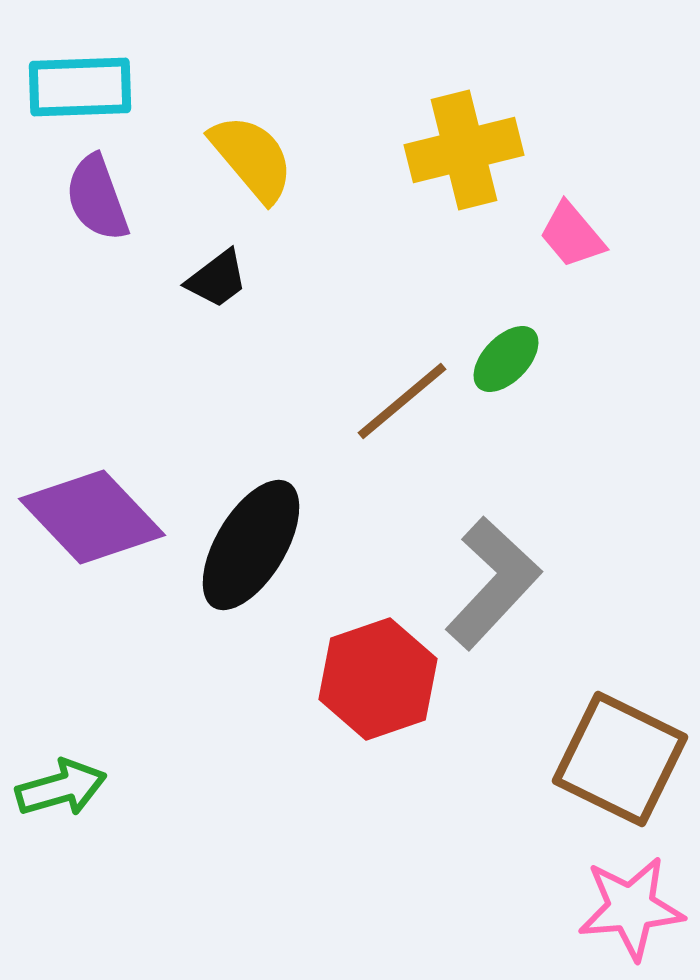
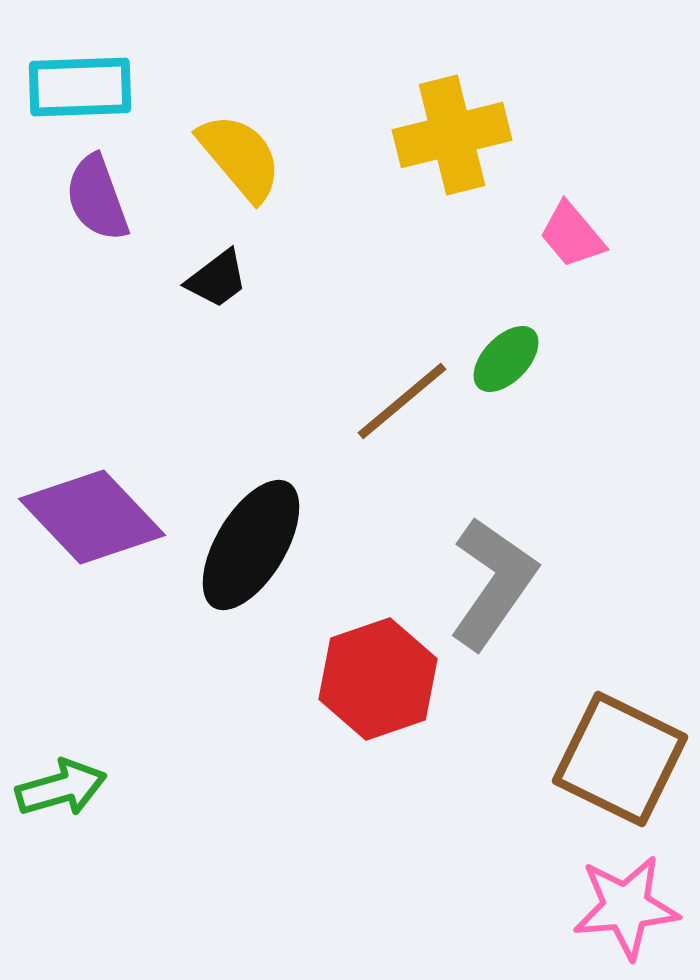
yellow cross: moved 12 px left, 15 px up
yellow semicircle: moved 12 px left, 1 px up
gray L-shape: rotated 8 degrees counterclockwise
pink star: moved 5 px left, 1 px up
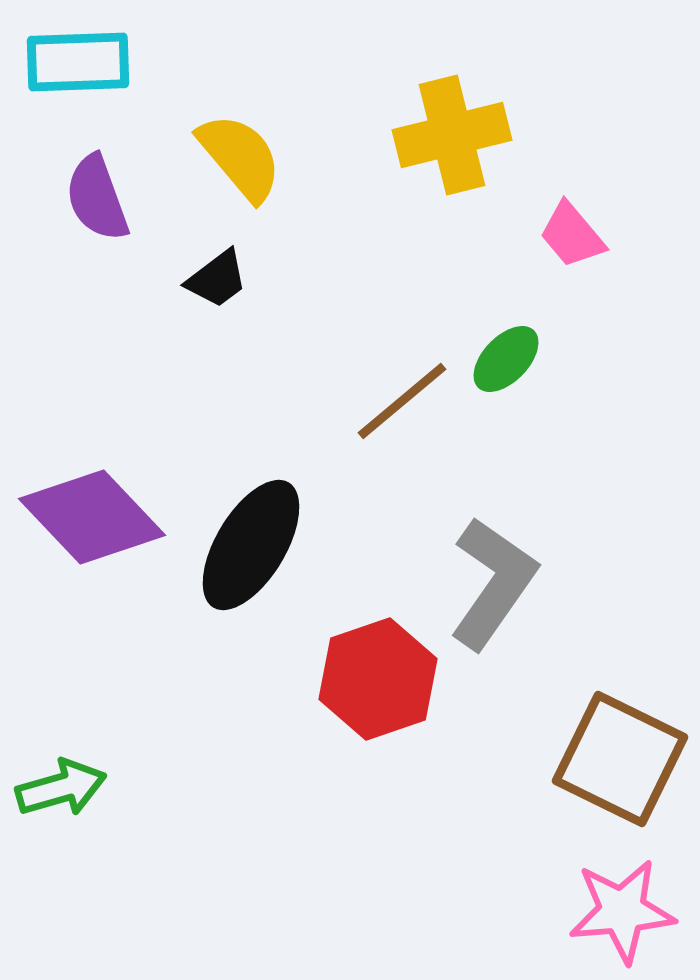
cyan rectangle: moved 2 px left, 25 px up
pink star: moved 4 px left, 4 px down
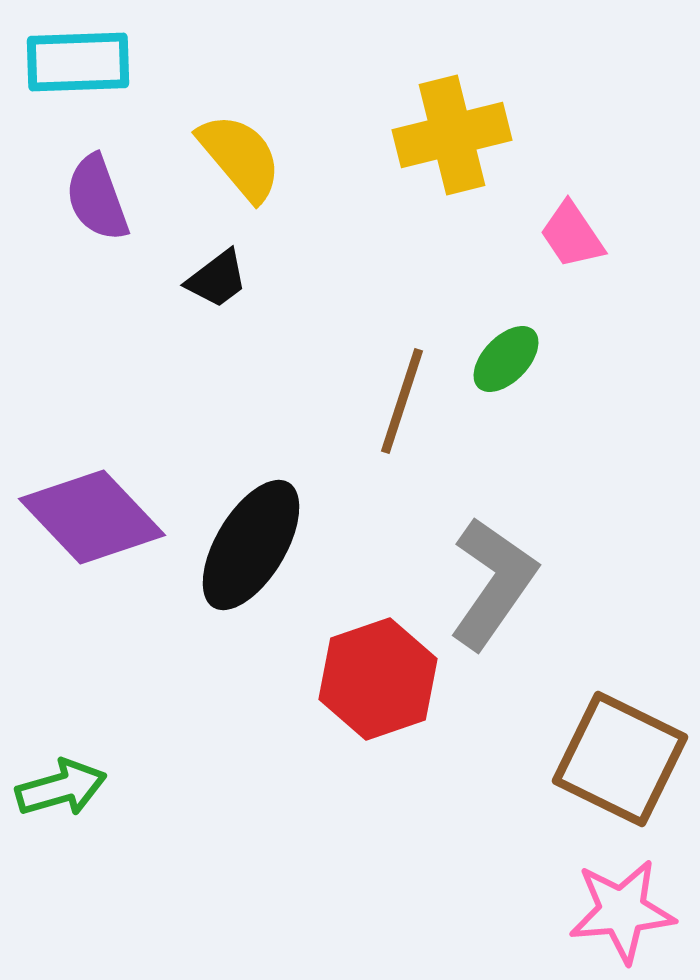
pink trapezoid: rotated 6 degrees clockwise
brown line: rotated 32 degrees counterclockwise
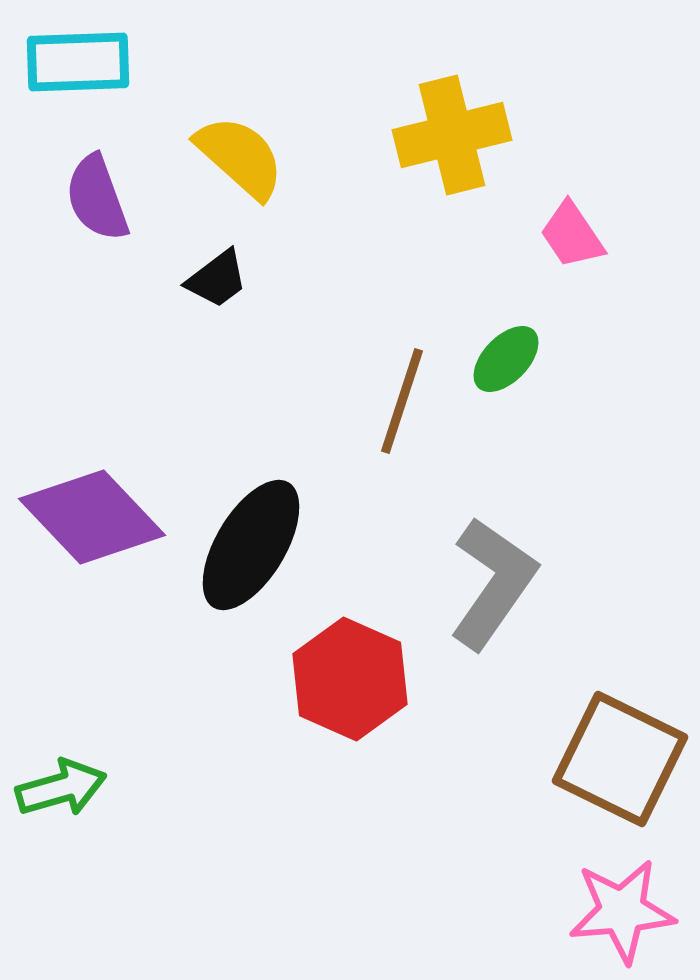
yellow semicircle: rotated 8 degrees counterclockwise
red hexagon: moved 28 px left; rotated 17 degrees counterclockwise
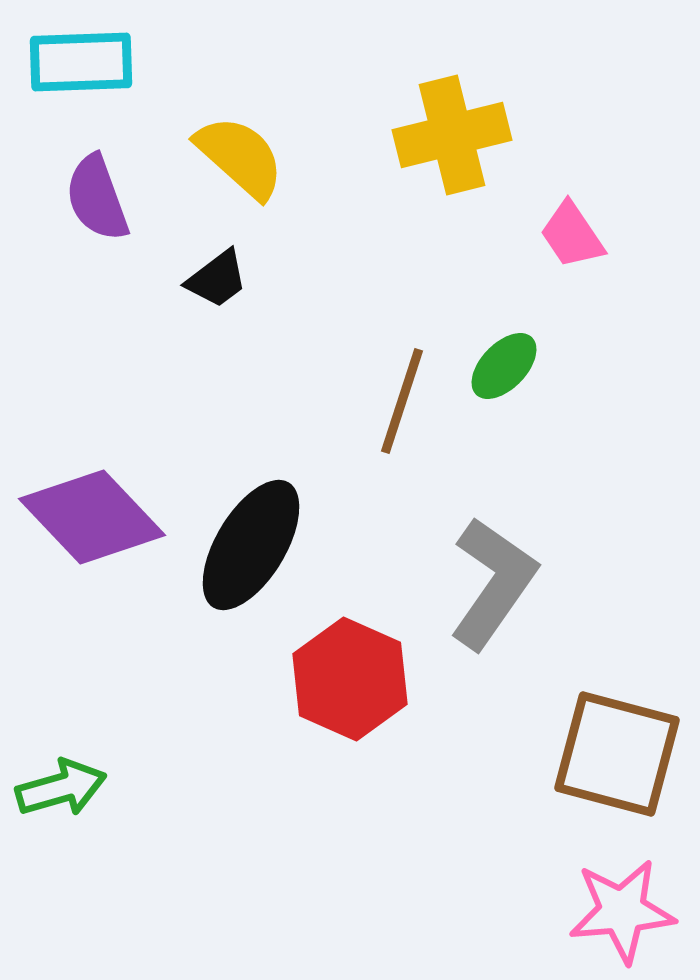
cyan rectangle: moved 3 px right
green ellipse: moved 2 px left, 7 px down
brown square: moved 3 px left, 5 px up; rotated 11 degrees counterclockwise
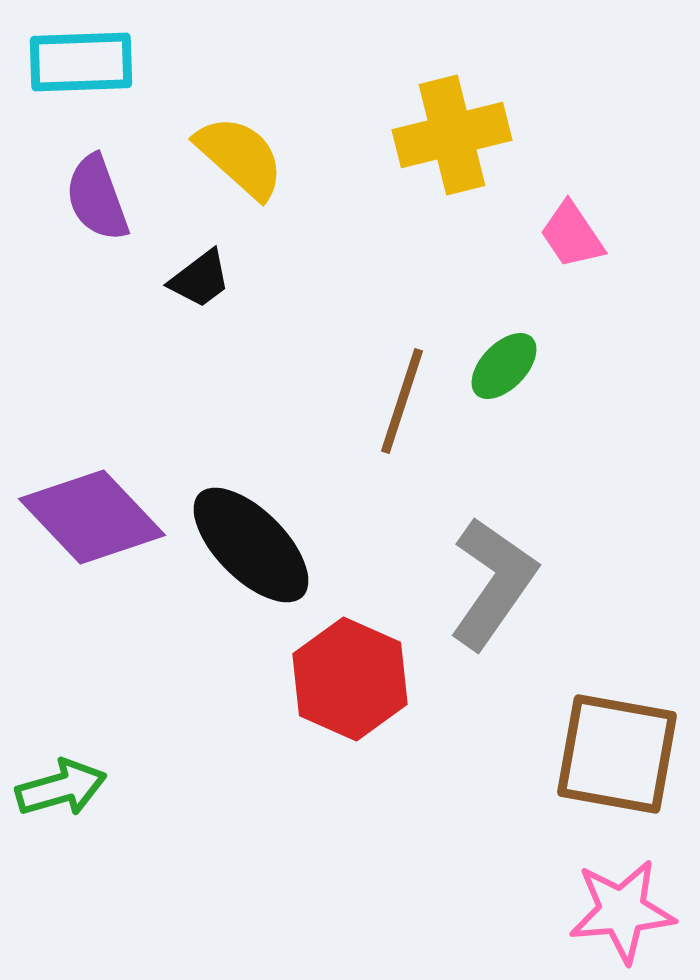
black trapezoid: moved 17 px left
black ellipse: rotated 76 degrees counterclockwise
brown square: rotated 5 degrees counterclockwise
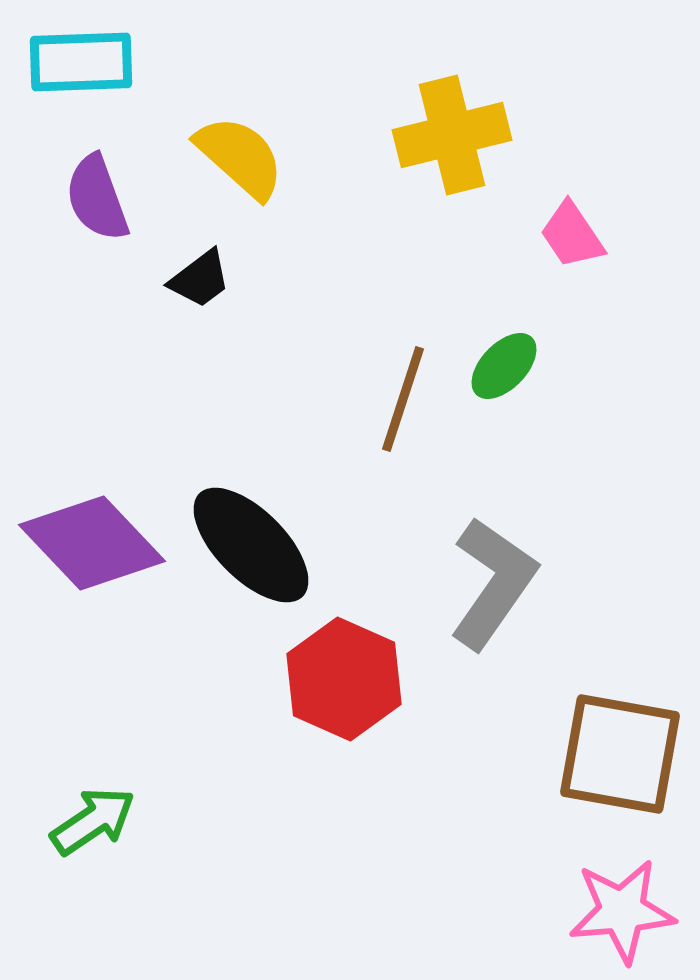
brown line: moved 1 px right, 2 px up
purple diamond: moved 26 px down
red hexagon: moved 6 px left
brown square: moved 3 px right
green arrow: moved 32 px right, 33 px down; rotated 18 degrees counterclockwise
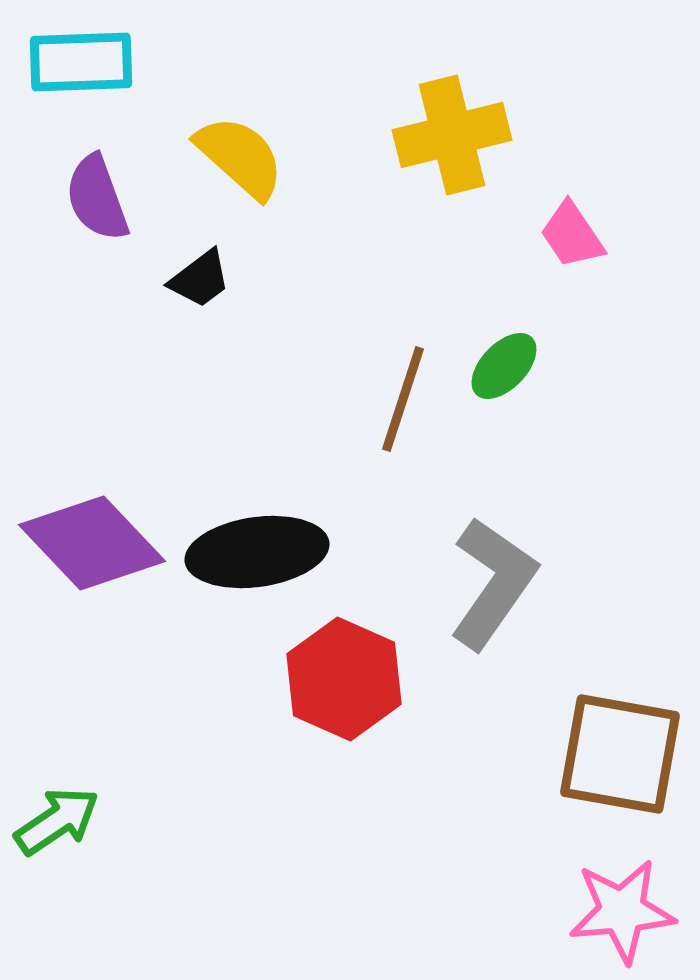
black ellipse: moved 6 px right, 7 px down; rotated 53 degrees counterclockwise
green arrow: moved 36 px left
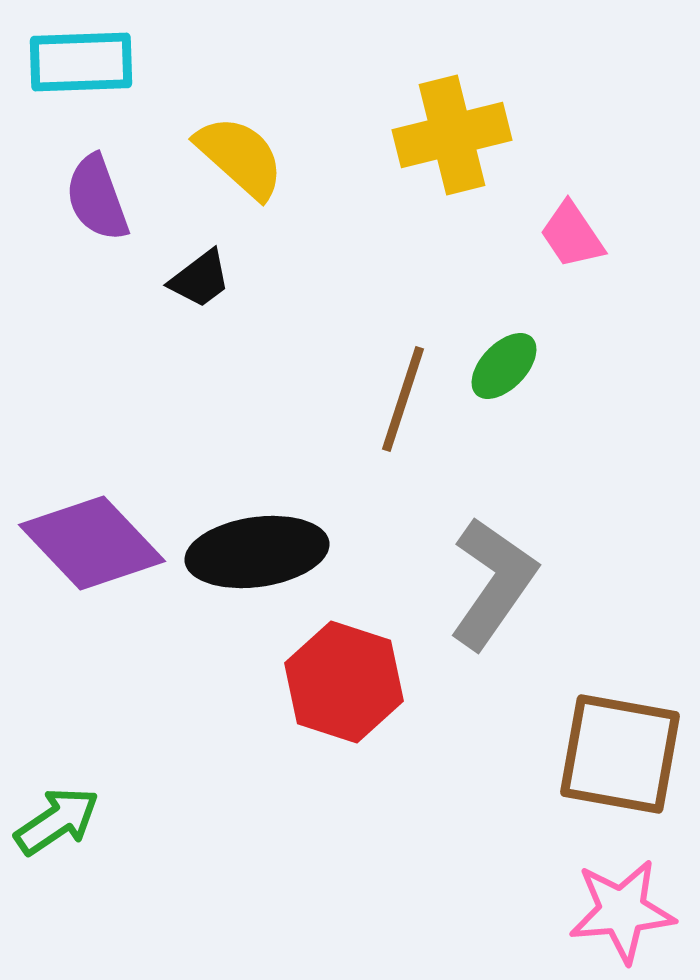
red hexagon: moved 3 px down; rotated 6 degrees counterclockwise
